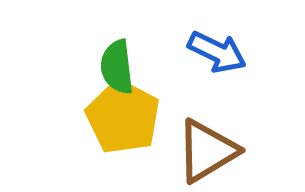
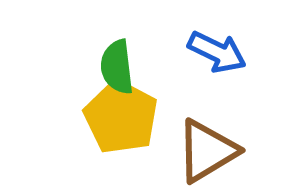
yellow pentagon: moved 2 px left
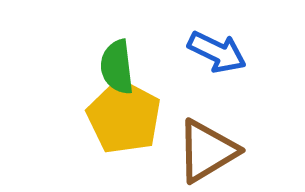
yellow pentagon: moved 3 px right
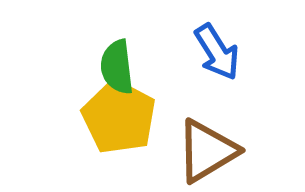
blue arrow: rotated 32 degrees clockwise
yellow pentagon: moved 5 px left
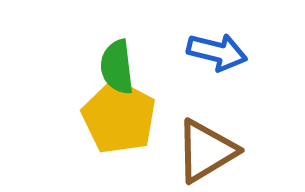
blue arrow: rotated 44 degrees counterclockwise
brown triangle: moved 1 px left
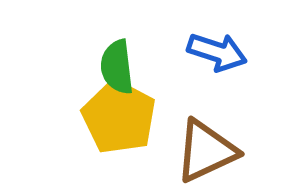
blue arrow: rotated 4 degrees clockwise
brown triangle: rotated 6 degrees clockwise
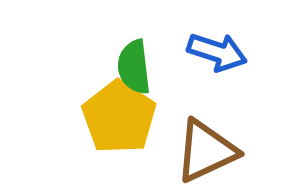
green semicircle: moved 17 px right
yellow pentagon: rotated 6 degrees clockwise
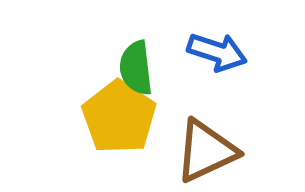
green semicircle: moved 2 px right, 1 px down
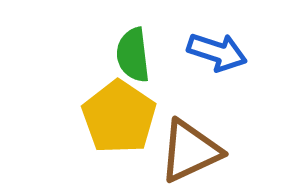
green semicircle: moved 3 px left, 13 px up
brown triangle: moved 16 px left
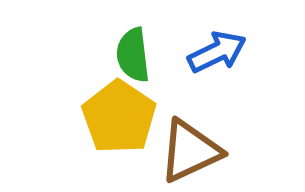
blue arrow: rotated 44 degrees counterclockwise
